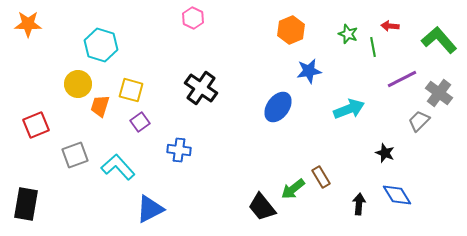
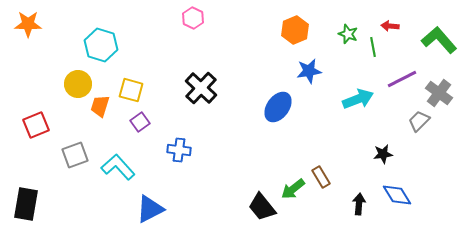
orange hexagon: moved 4 px right
black cross: rotated 8 degrees clockwise
cyan arrow: moved 9 px right, 10 px up
black star: moved 2 px left, 1 px down; rotated 30 degrees counterclockwise
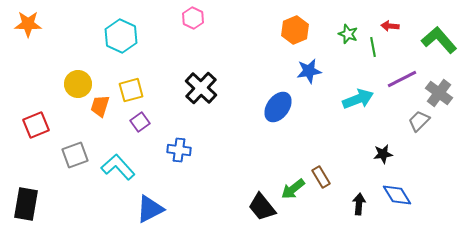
cyan hexagon: moved 20 px right, 9 px up; rotated 8 degrees clockwise
yellow square: rotated 30 degrees counterclockwise
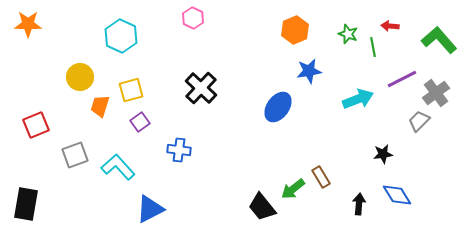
yellow circle: moved 2 px right, 7 px up
gray cross: moved 3 px left; rotated 16 degrees clockwise
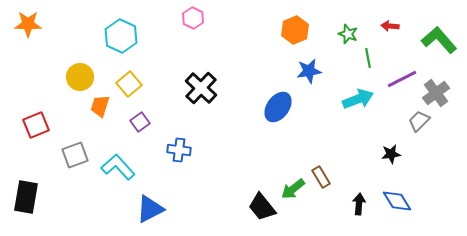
green line: moved 5 px left, 11 px down
yellow square: moved 2 px left, 6 px up; rotated 25 degrees counterclockwise
black star: moved 8 px right
blue diamond: moved 6 px down
black rectangle: moved 7 px up
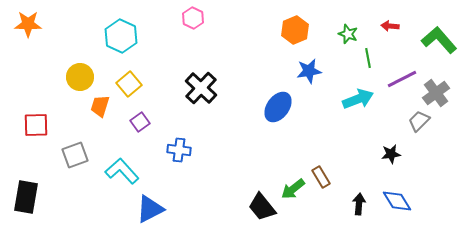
red square: rotated 20 degrees clockwise
cyan L-shape: moved 4 px right, 4 px down
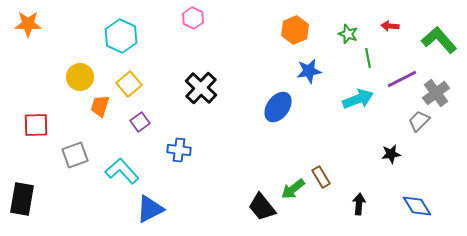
black rectangle: moved 4 px left, 2 px down
blue diamond: moved 20 px right, 5 px down
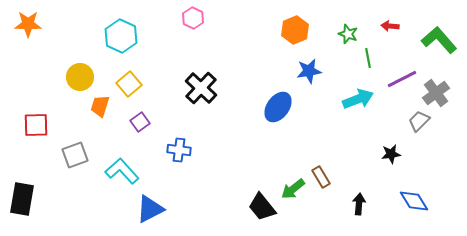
blue diamond: moved 3 px left, 5 px up
